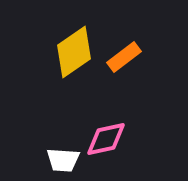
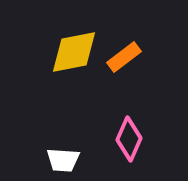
yellow diamond: rotated 24 degrees clockwise
pink diamond: moved 23 px right; rotated 54 degrees counterclockwise
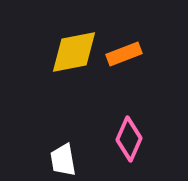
orange rectangle: moved 3 px up; rotated 16 degrees clockwise
white trapezoid: rotated 76 degrees clockwise
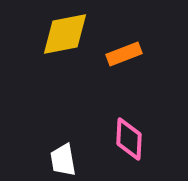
yellow diamond: moved 9 px left, 18 px up
pink diamond: rotated 21 degrees counterclockwise
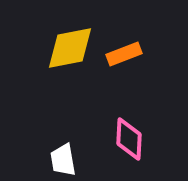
yellow diamond: moved 5 px right, 14 px down
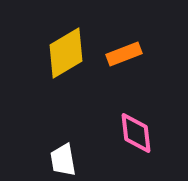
yellow diamond: moved 4 px left, 5 px down; rotated 20 degrees counterclockwise
pink diamond: moved 7 px right, 6 px up; rotated 9 degrees counterclockwise
